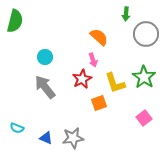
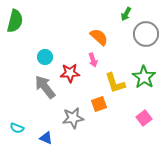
green arrow: rotated 24 degrees clockwise
red star: moved 12 px left, 6 px up; rotated 24 degrees clockwise
orange square: moved 1 px down
gray star: moved 20 px up
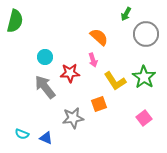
yellow L-shape: moved 2 px up; rotated 15 degrees counterclockwise
cyan semicircle: moved 5 px right, 6 px down
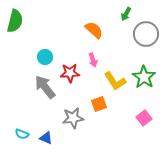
orange semicircle: moved 5 px left, 7 px up
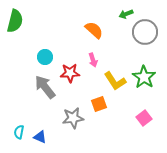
green arrow: rotated 40 degrees clockwise
gray circle: moved 1 px left, 2 px up
cyan semicircle: moved 3 px left, 2 px up; rotated 80 degrees clockwise
blue triangle: moved 6 px left, 1 px up
